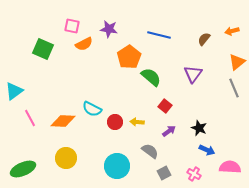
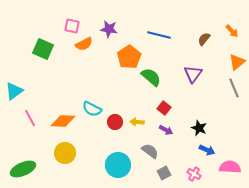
orange arrow: rotated 120 degrees counterclockwise
red square: moved 1 px left, 2 px down
purple arrow: moved 3 px left, 1 px up; rotated 64 degrees clockwise
yellow circle: moved 1 px left, 5 px up
cyan circle: moved 1 px right, 1 px up
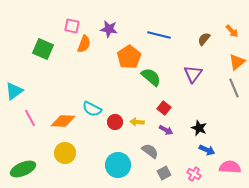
orange semicircle: rotated 42 degrees counterclockwise
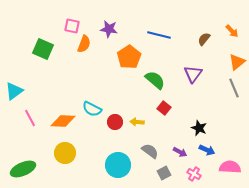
green semicircle: moved 4 px right, 3 px down
purple arrow: moved 14 px right, 22 px down
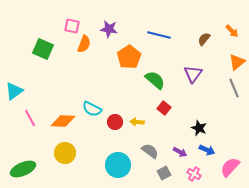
pink semicircle: rotated 50 degrees counterclockwise
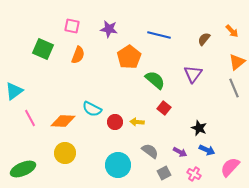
orange semicircle: moved 6 px left, 11 px down
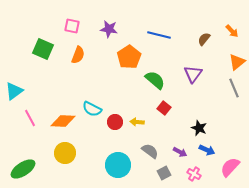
green ellipse: rotated 10 degrees counterclockwise
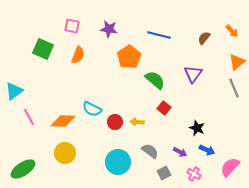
brown semicircle: moved 1 px up
pink line: moved 1 px left, 1 px up
black star: moved 2 px left
cyan circle: moved 3 px up
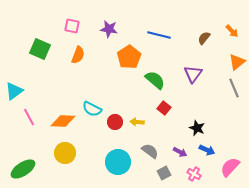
green square: moved 3 px left
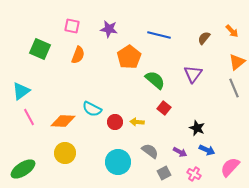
cyan triangle: moved 7 px right
